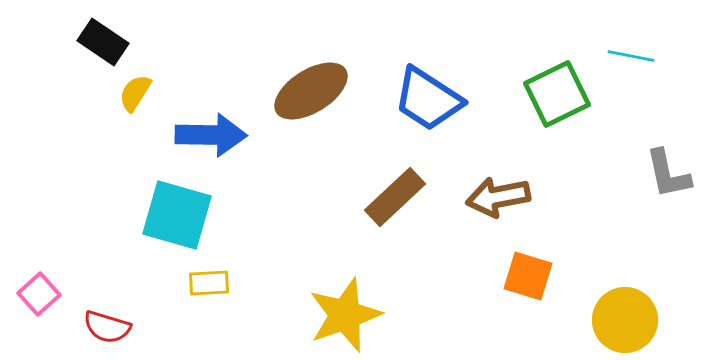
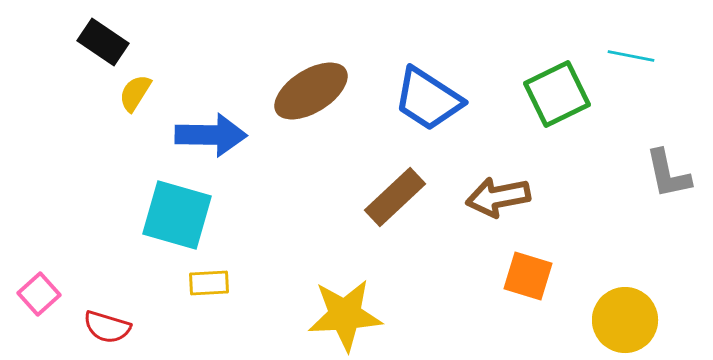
yellow star: rotated 16 degrees clockwise
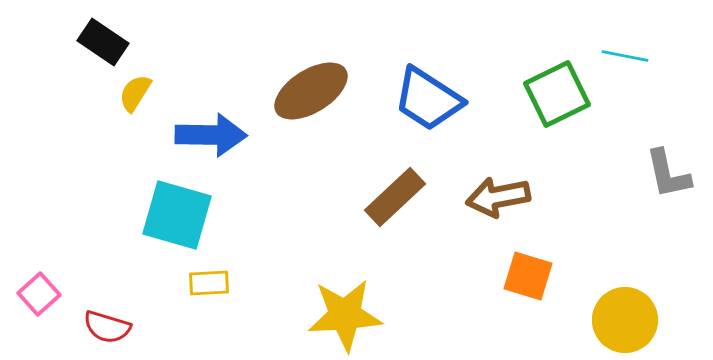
cyan line: moved 6 px left
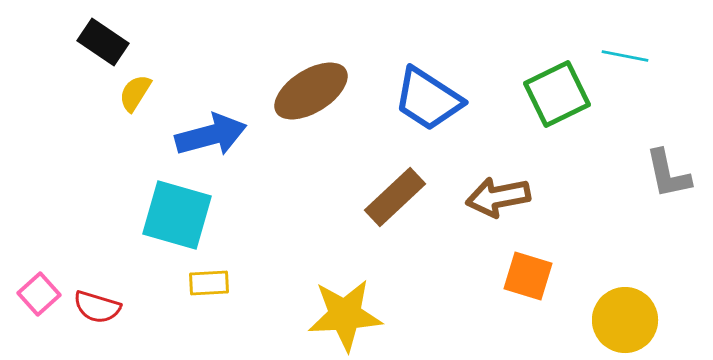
blue arrow: rotated 16 degrees counterclockwise
red semicircle: moved 10 px left, 20 px up
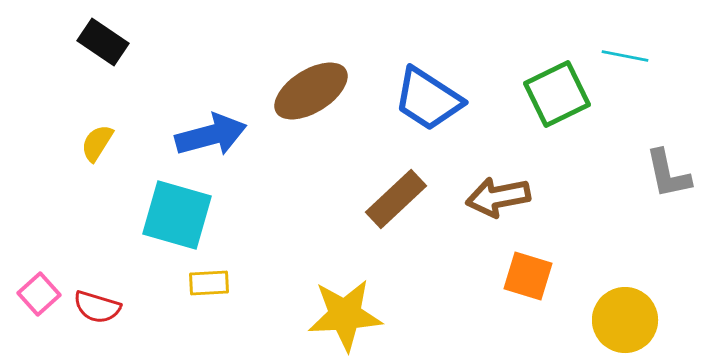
yellow semicircle: moved 38 px left, 50 px down
brown rectangle: moved 1 px right, 2 px down
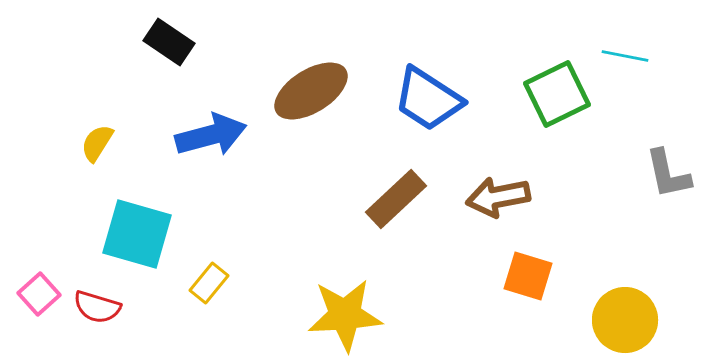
black rectangle: moved 66 px right
cyan square: moved 40 px left, 19 px down
yellow rectangle: rotated 48 degrees counterclockwise
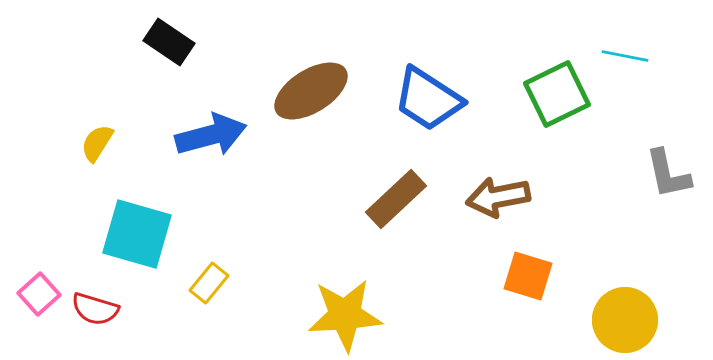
red semicircle: moved 2 px left, 2 px down
